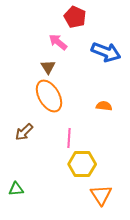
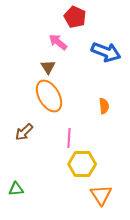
orange semicircle: rotated 77 degrees clockwise
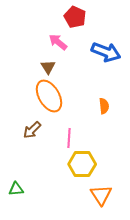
brown arrow: moved 8 px right, 2 px up
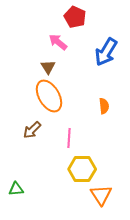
blue arrow: rotated 100 degrees clockwise
yellow hexagon: moved 5 px down
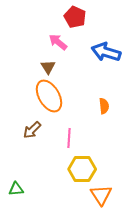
blue arrow: rotated 76 degrees clockwise
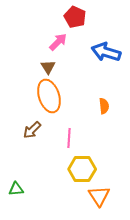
pink arrow: rotated 96 degrees clockwise
orange ellipse: rotated 12 degrees clockwise
orange triangle: moved 2 px left, 1 px down
